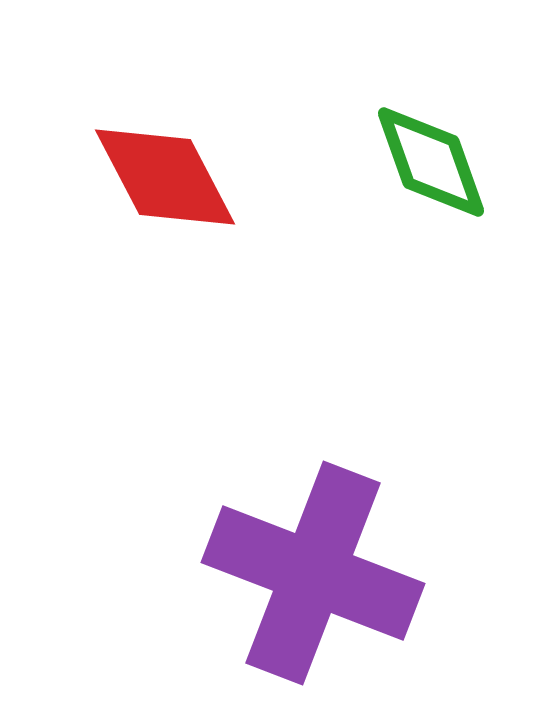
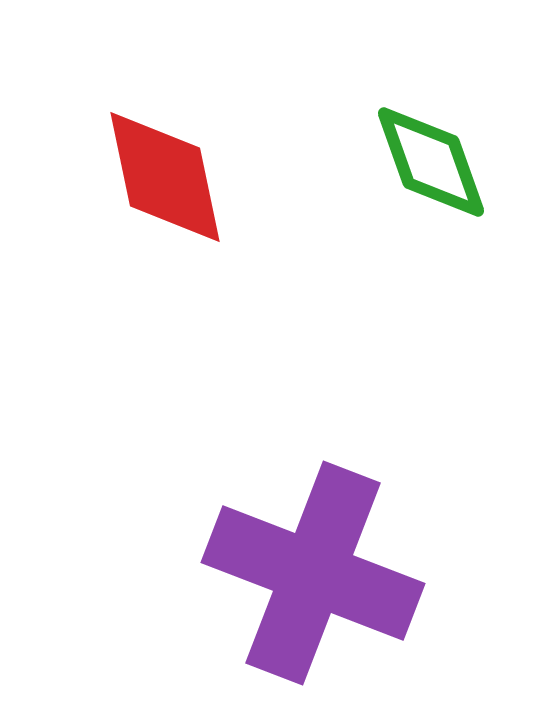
red diamond: rotated 16 degrees clockwise
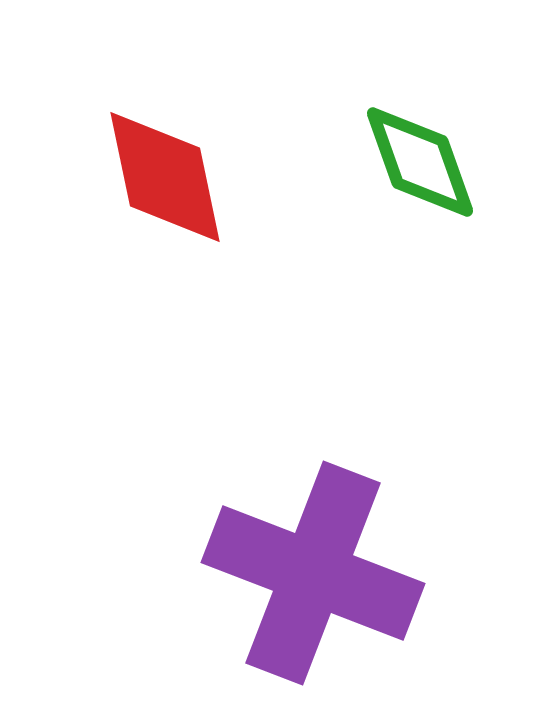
green diamond: moved 11 px left
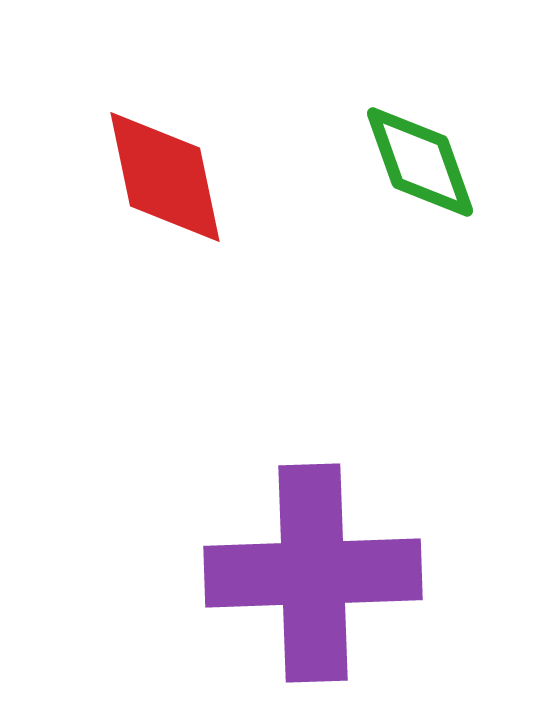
purple cross: rotated 23 degrees counterclockwise
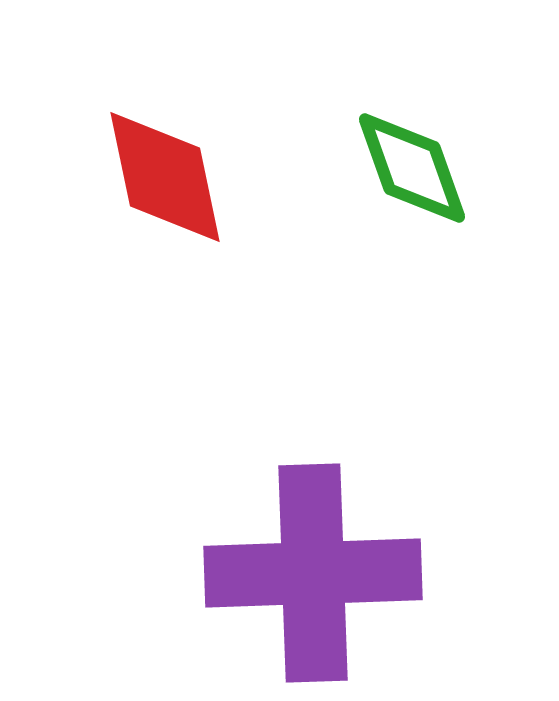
green diamond: moved 8 px left, 6 px down
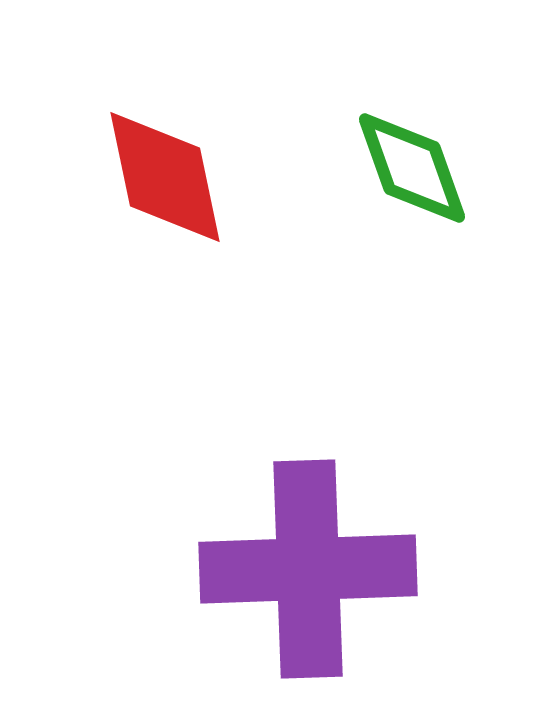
purple cross: moved 5 px left, 4 px up
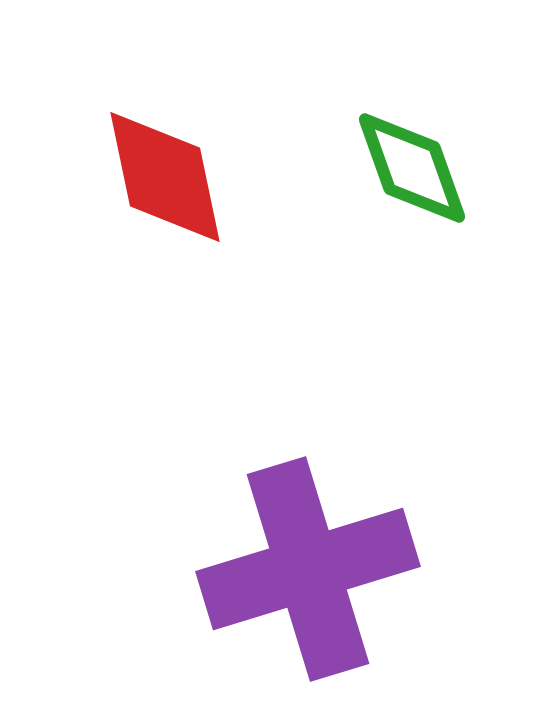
purple cross: rotated 15 degrees counterclockwise
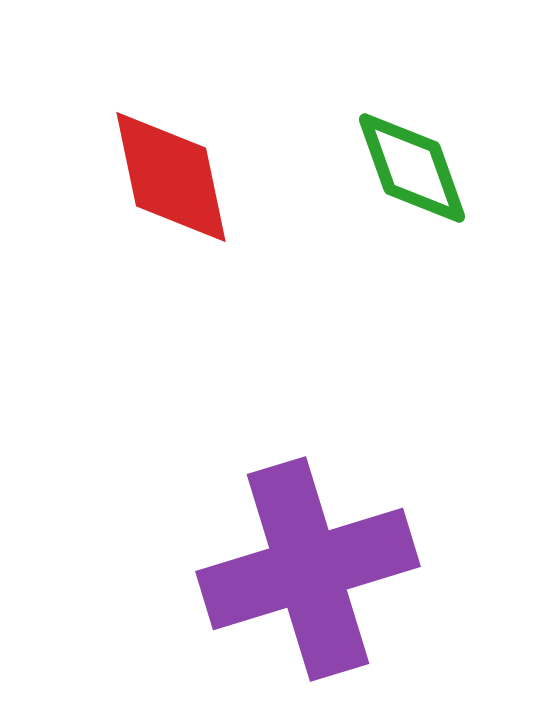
red diamond: moved 6 px right
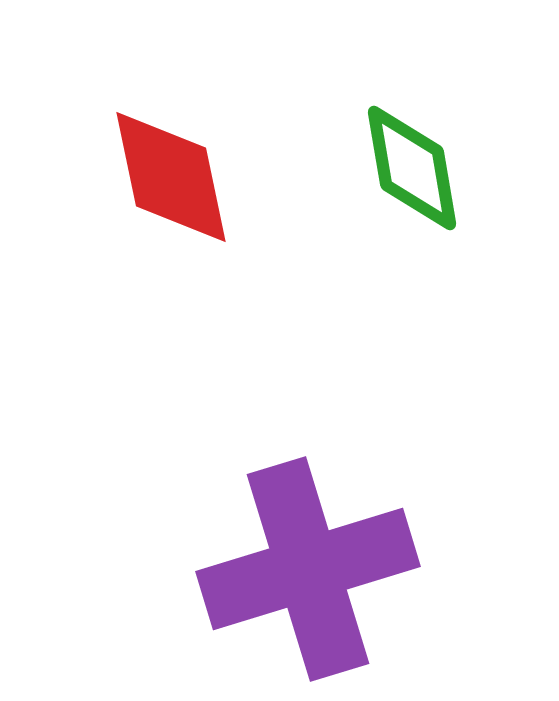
green diamond: rotated 10 degrees clockwise
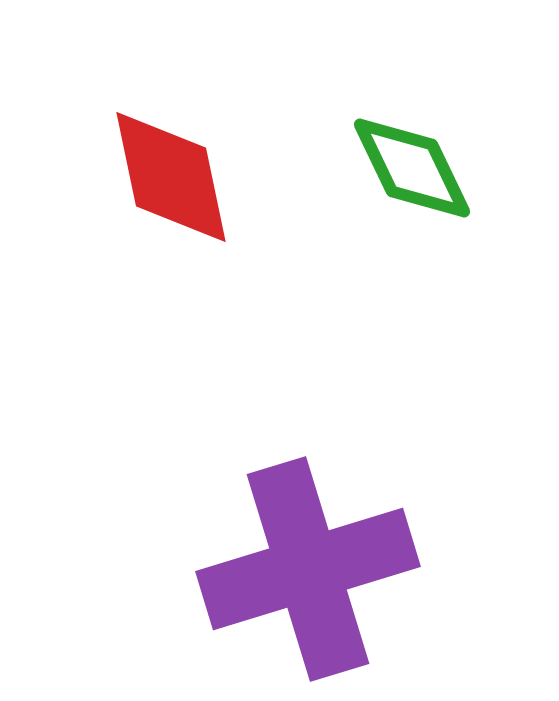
green diamond: rotated 16 degrees counterclockwise
